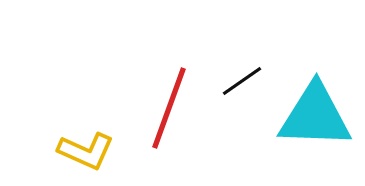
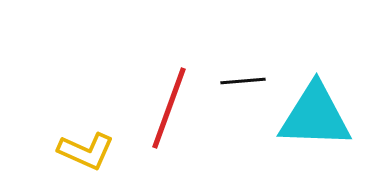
black line: moved 1 px right; rotated 30 degrees clockwise
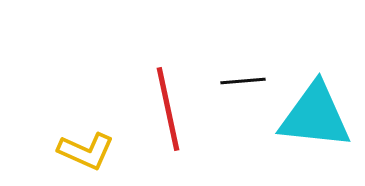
red line: moved 1 px left, 1 px down; rotated 32 degrees counterclockwise
cyan triangle: rotated 4 degrees clockwise
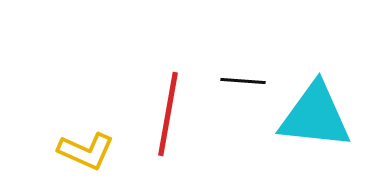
black line: rotated 9 degrees clockwise
red line: moved 5 px down; rotated 22 degrees clockwise
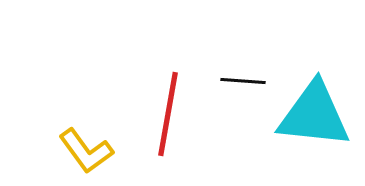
cyan triangle: moved 1 px left, 1 px up
yellow L-shape: rotated 30 degrees clockwise
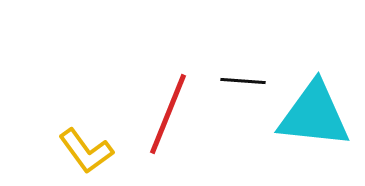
red line: rotated 12 degrees clockwise
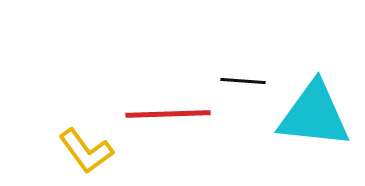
red line: rotated 66 degrees clockwise
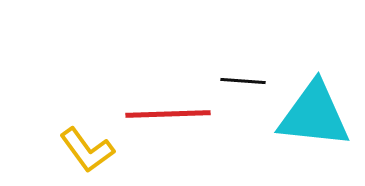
yellow L-shape: moved 1 px right, 1 px up
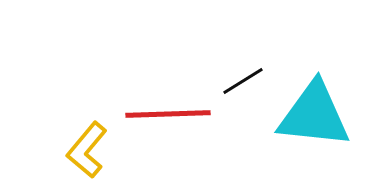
black line: rotated 36 degrees counterclockwise
yellow L-shape: rotated 76 degrees clockwise
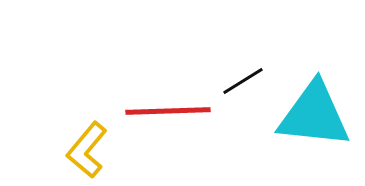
red line: moved 3 px up
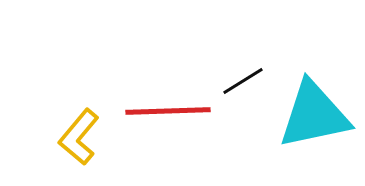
cyan triangle: rotated 18 degrees counterclockwise
yellow L-shape: moved 8 px left, 13 px up
